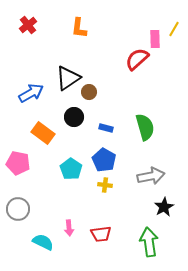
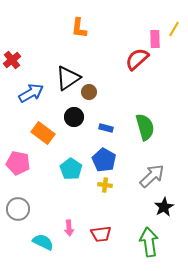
red cross: moved 16 px left, 35 px down
gray arrow: moved 1 px right; rotated 32 degrees counterclockwise
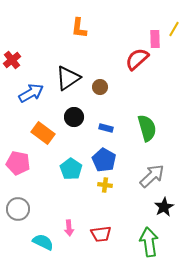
brown circle: moved 11 px right, 5 px up
green semicircle: moved 2 px right, 1 px down
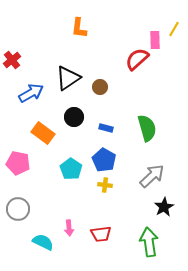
pink rectangle: moved 1 px down
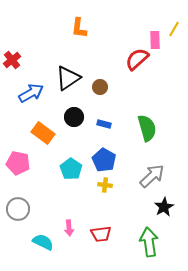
blue rectangle: moved 2 px left, 4 px up
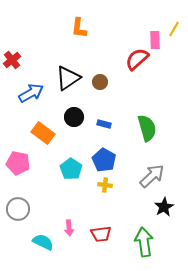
brown circle: moved 5 px up
green arrow: moved 5 px left
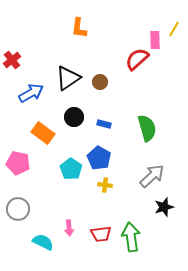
blue pentagon: moved 5 px left, 2 px up
black star: rotated 12 degrees clockwise
green arrow: moved 13 px left, 5 px up
